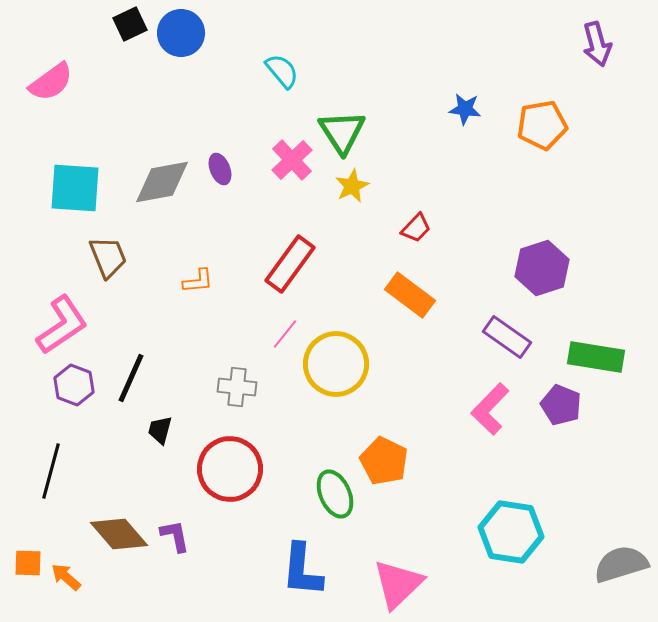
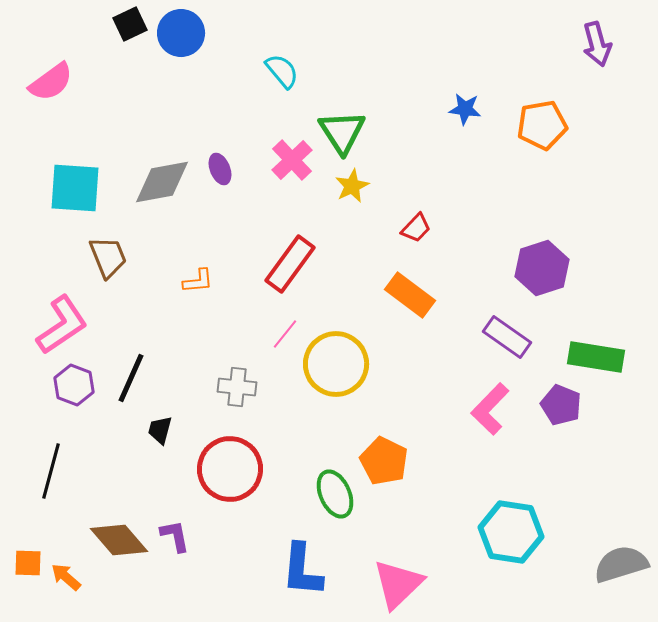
brown diamond at (119, 534): moved 6 px down
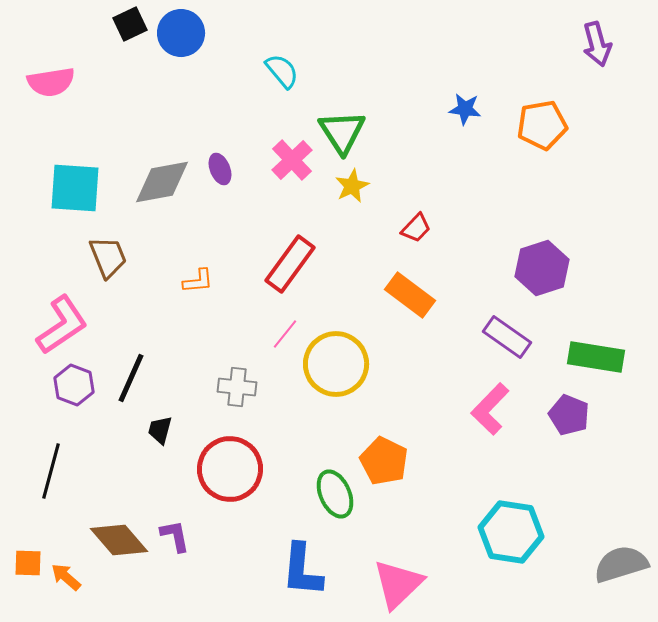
pink semicircle at (51, 82): rotated 27 degrees clockwise
purple pentagon at (561, 405): moved 8 px right, 10 px down
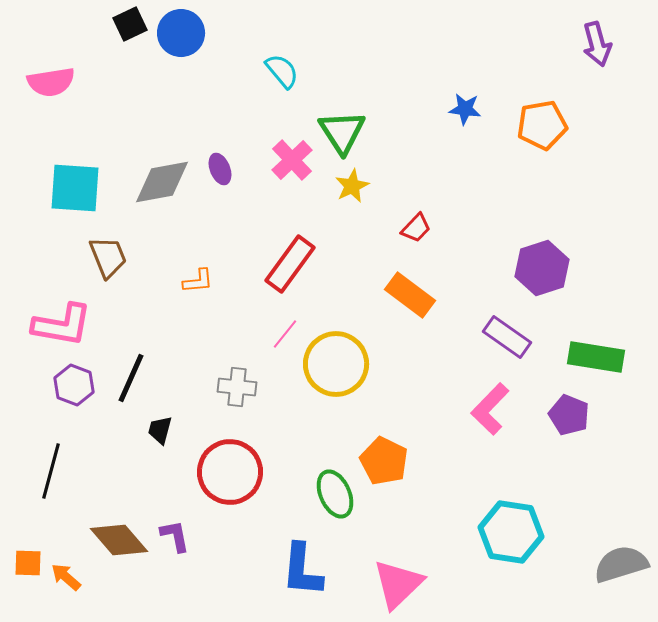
pink L-shape at (62, 325): rotated 44 degrees clockwise
red circle at (230, 469): moved 3 px down
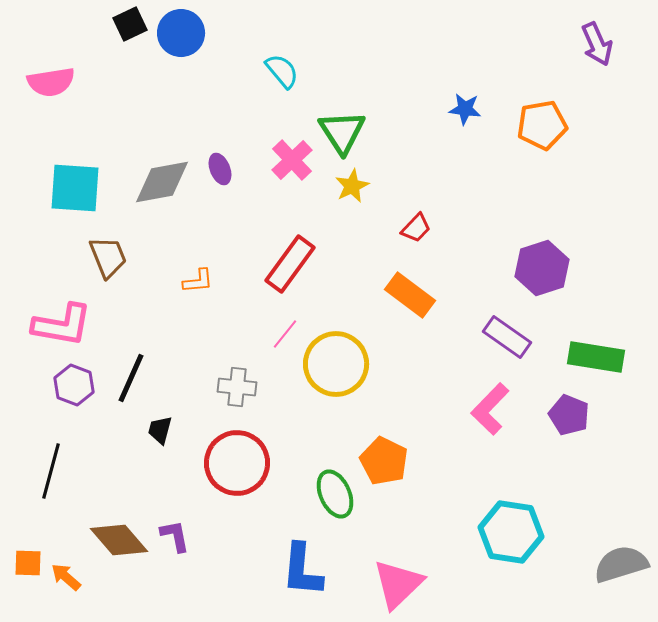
purple arrow at (597, 44): rotated 9 degrees counterclockwise
red circle at (230, 472): moved 7 px right, 9 px up
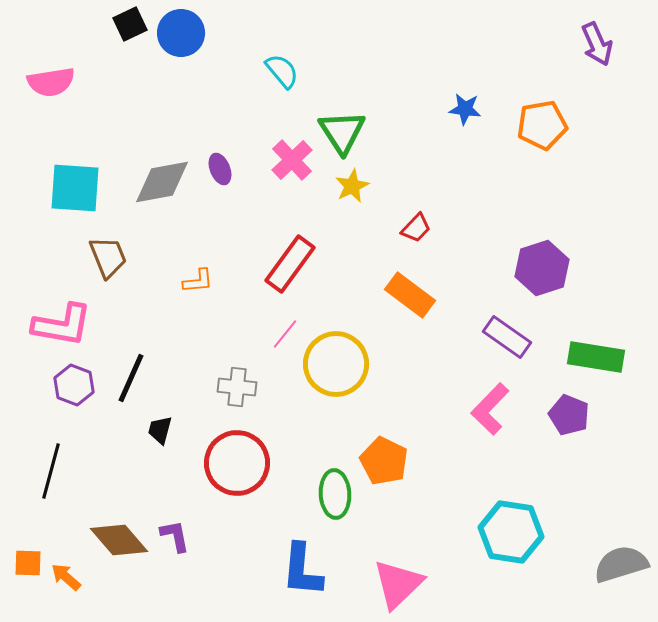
green ellipse at (335, 494): rotated 21 degrees clockwise
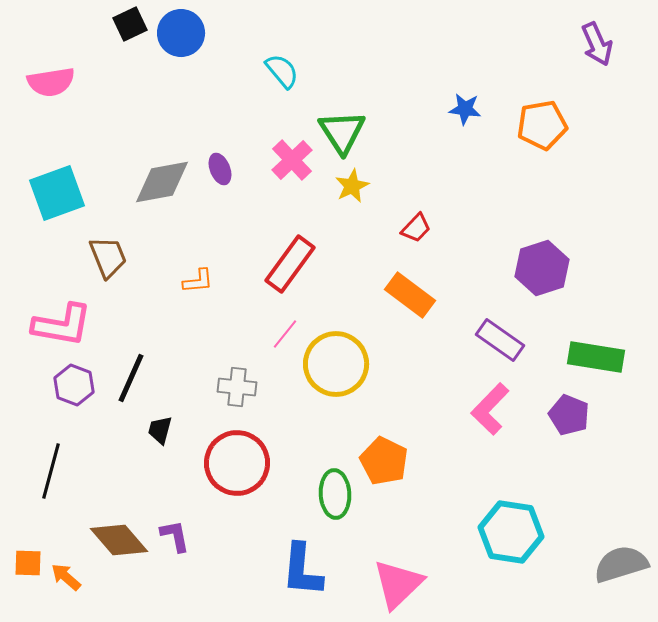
cyan square at (75, 188): moved 18 px left, 5 px down; rotated 24 degrees counterclockwise
purple rectangle at (507, 337): moved 7 px left, 3 px down
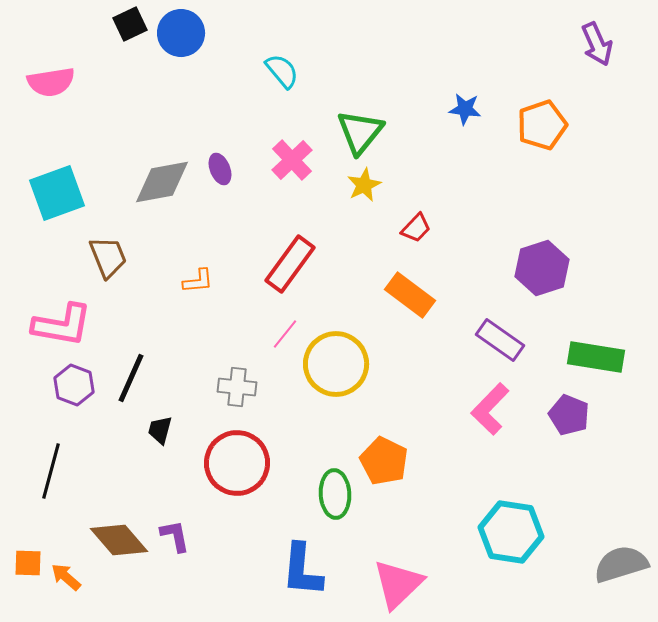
orange pentagon at (542, 125): rotated 9 degrees counterclockwise
green triangle at (342, 132): moved 18 px right; rotated 12 degrees clockwise
yellow star at (352, 186): moved 12 px right, 1 px up
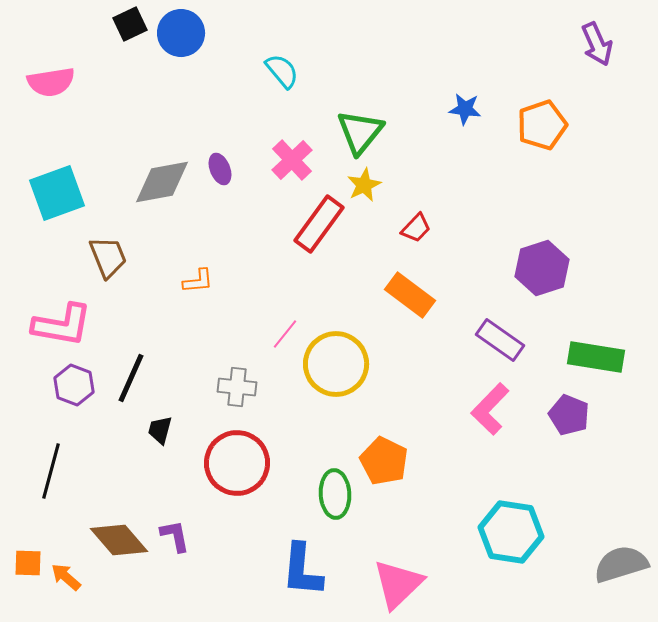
red rectangle at (290, 264): moved 29 px right, 40 px up
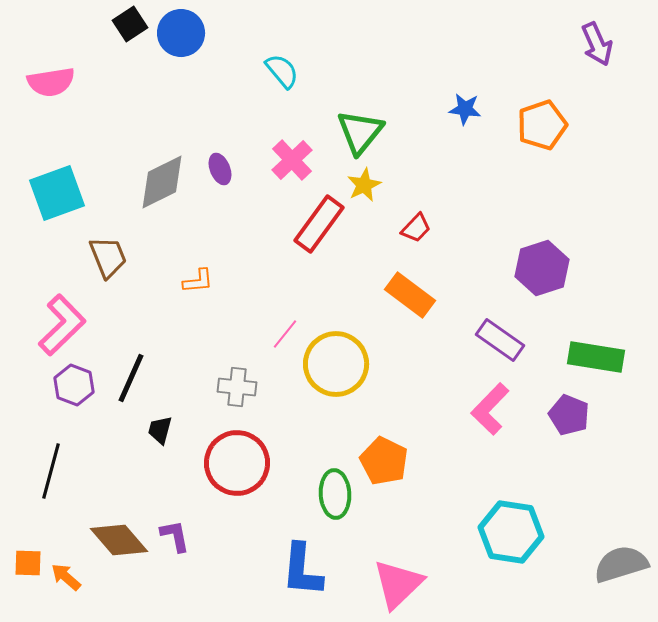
black square at (130, 24): rotated 8 degrees counterclockwise
gray diamond at (162, 182): rotated 16 degrees counterclockwise
pink L-shape at (62, 325): rotated 54 degrees counterclockwise
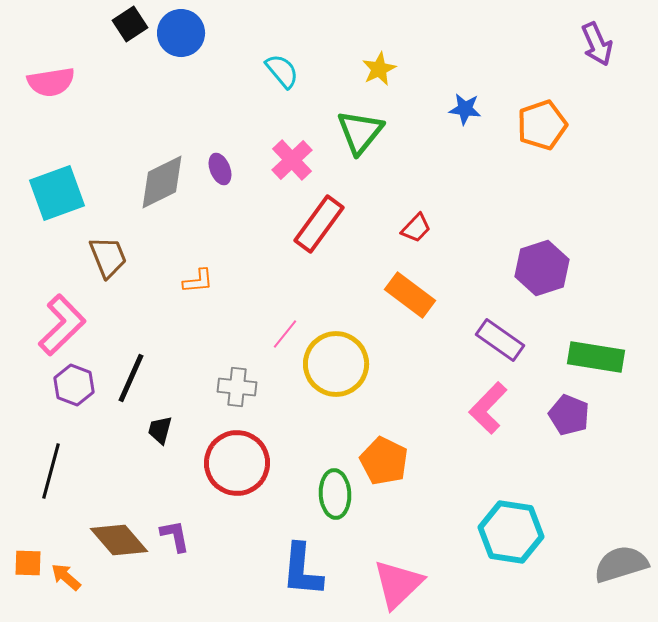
yellow star at (364, 185): moved 15 px right, 116 px up
pink L-shape at (490, 409): moved 2 px left, 1 px up
